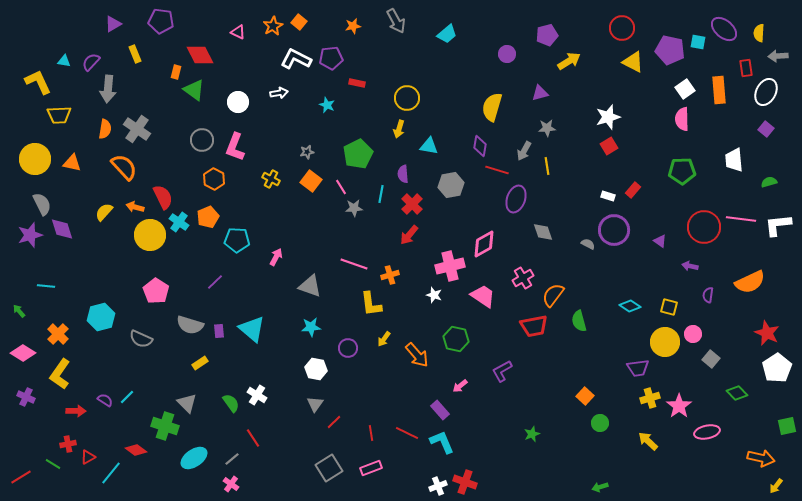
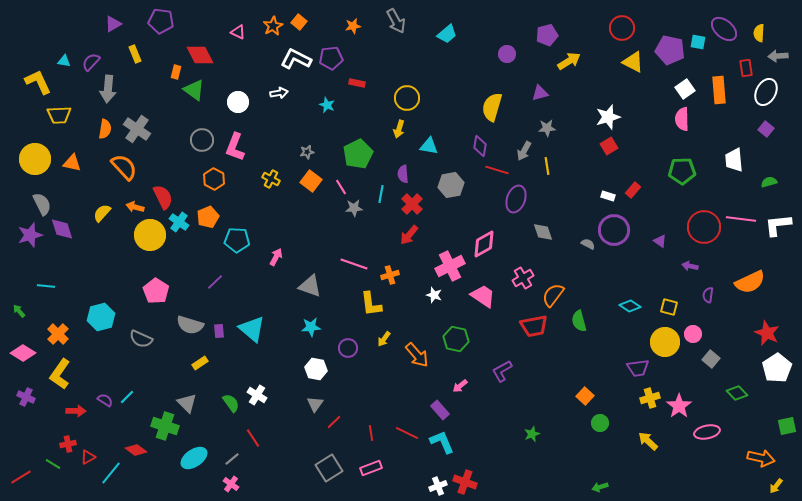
yellow semicircle at (104, 212): moved 2 px left, 1 px down
pink cross at (450, 266): rotated 12 degrees counterclockwise
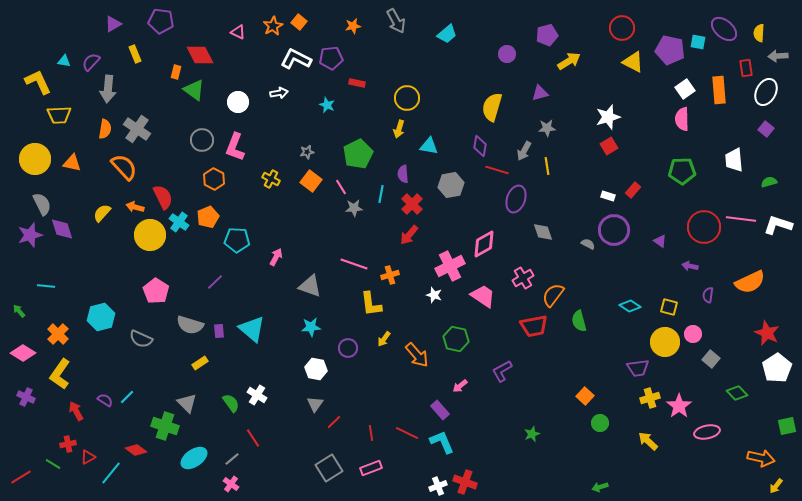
white L-shape at (778, 225): rotated 24 degrees clockwise
red arrow at (76, 411): rotated 120 degrees counterclockwise
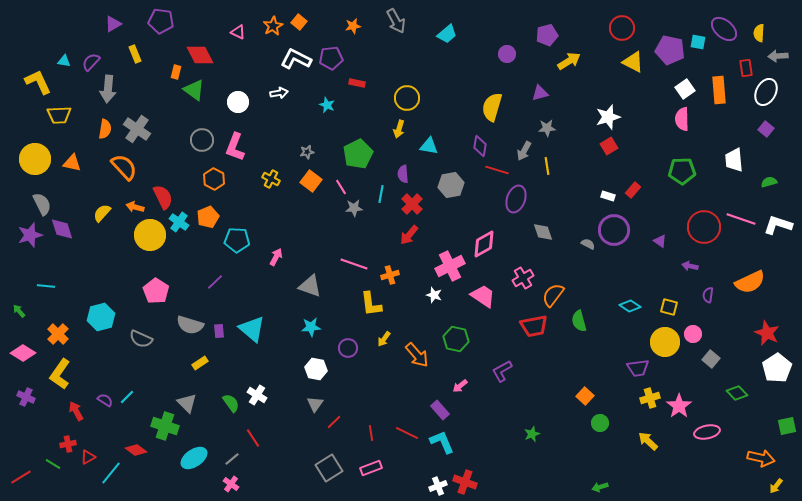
pink line at (741, 219): rotated 12 degrees clockwise
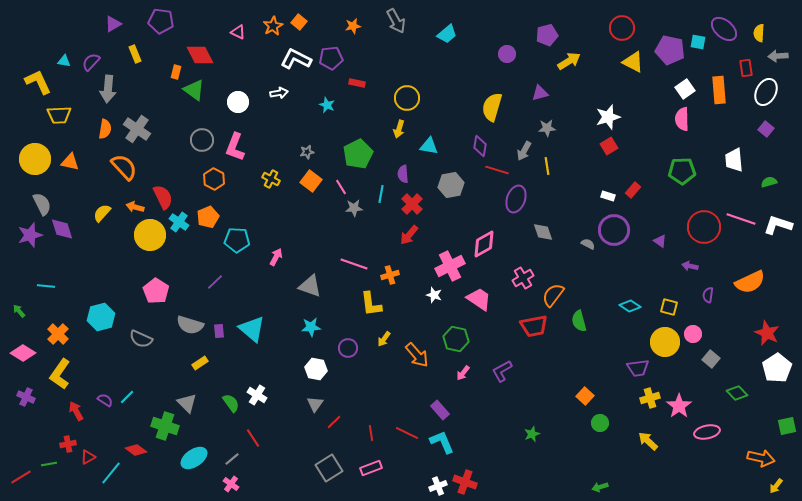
orange triangle at (72, 163): moved 2 px left, 1 px up
pink trapezoid at (483, 296): moved 4 px left, 3 px down
pink arrow at (460, 386): moved 3 px right, 13 px up; rotated 14 degrees counterclockwise
green line at (53, 464): moved 4 px left; rotated 42 degrees counterclockwise
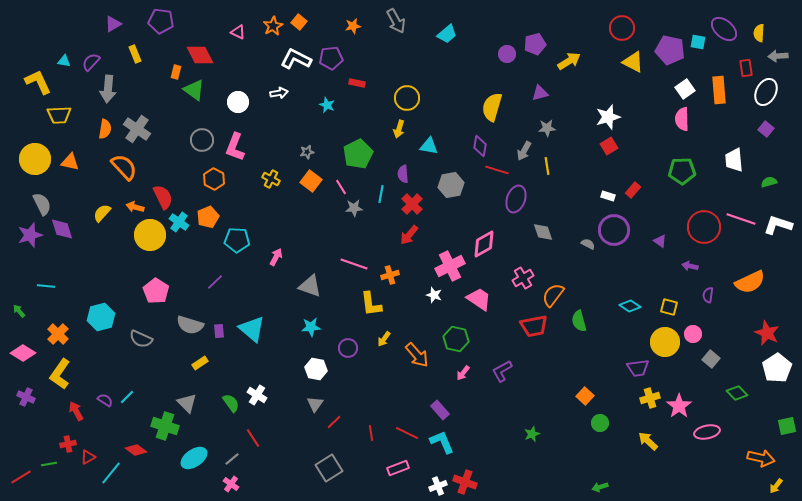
purple pentagon at (547, 35): moved 12 px left, 9 px down
pink rectangle at (371, 468): moved 27 px right
